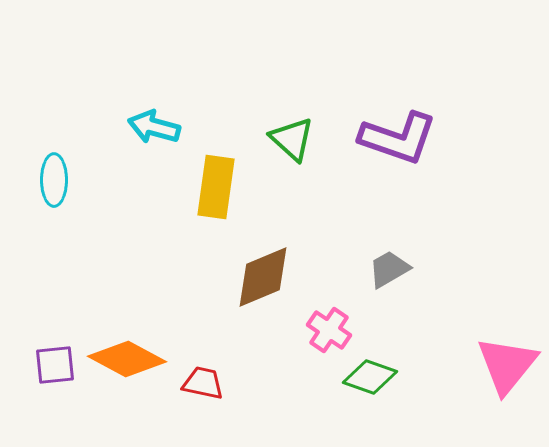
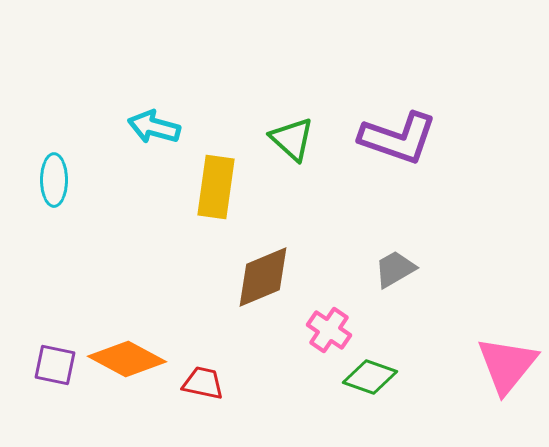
gray trapezoid: moved 6 px right
purple square: rotated 18 degrees clockwise
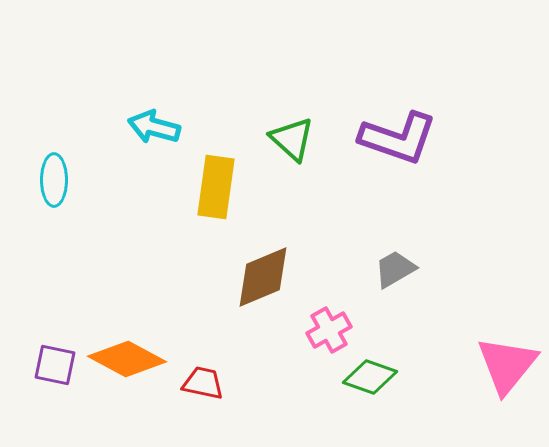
pink cross: rotated 27 degrees clockwise
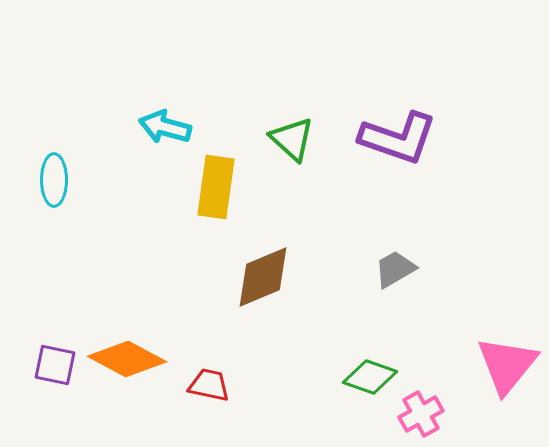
cyan arrow: moved 11 px right
pink cross: moved 92 px right, 84 px down
red trapezoid: moved 6 px right, 2 px down
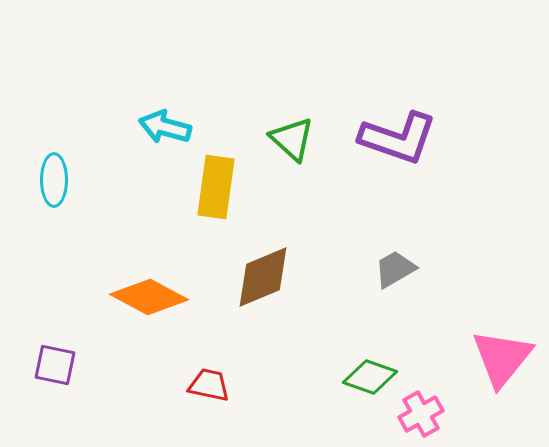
orange diamond: moved 22 px right, 62 px up
pink triangle: moved 5 px left, 7 px up
